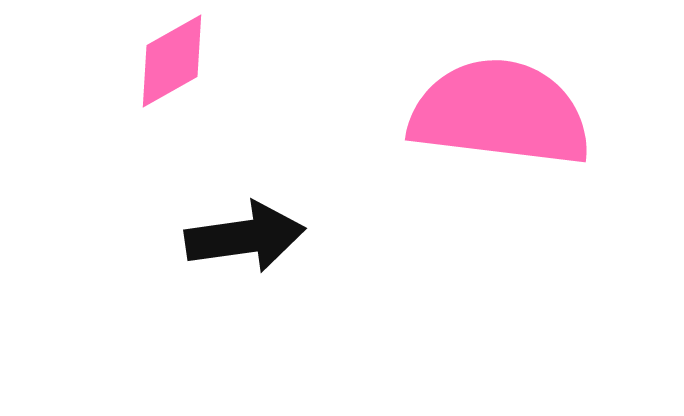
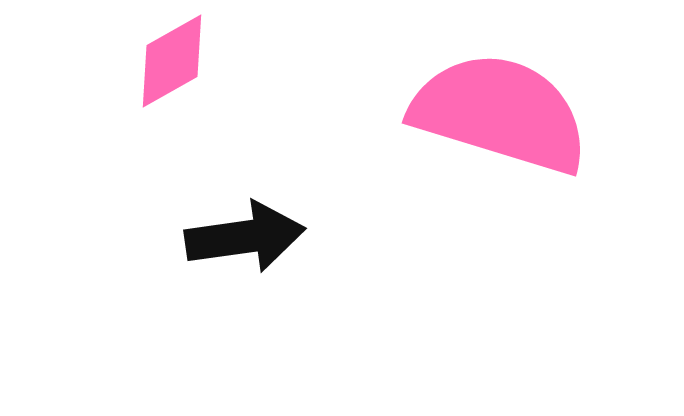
pink semicircle: rotated 10 degrees clockwise
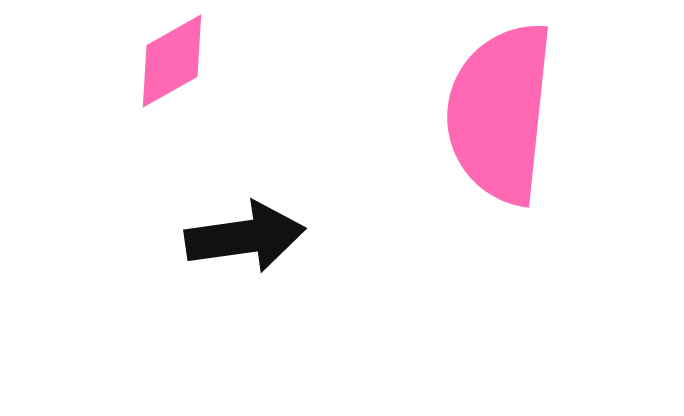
pink semicircle: rotated 101 degrees counterclockwise
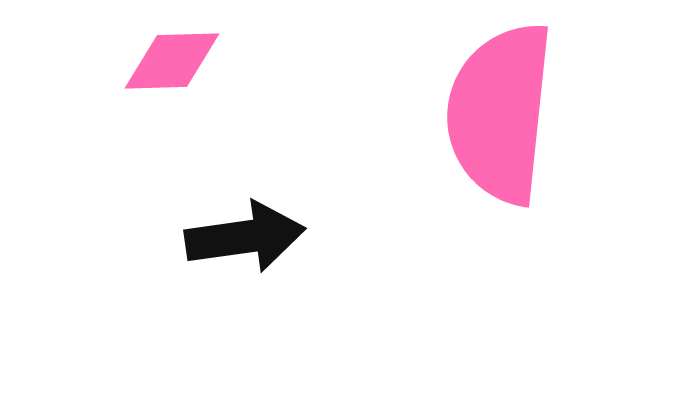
pink diamond: rotated 28 degrees clockwise
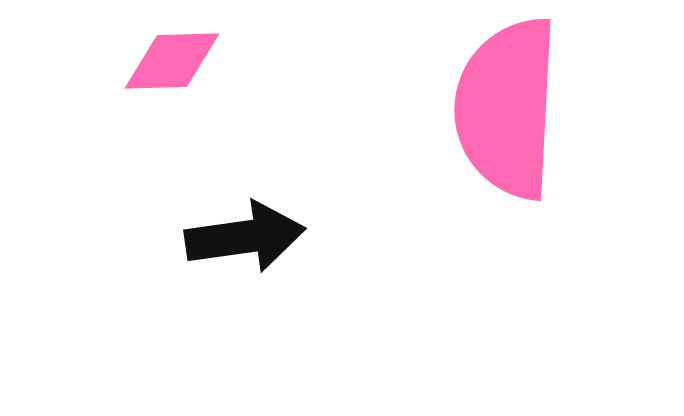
pink semicircle: moved 7 px right, 5 px up; rotated 3 degrees counterclockwise
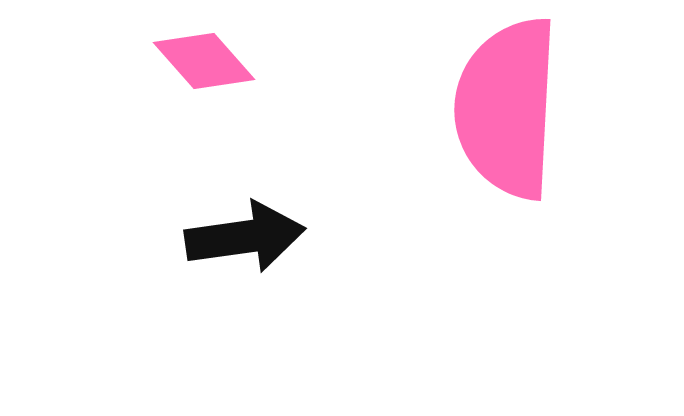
pink diamond: moved 32 px right; rotated 50 degrees clockwise
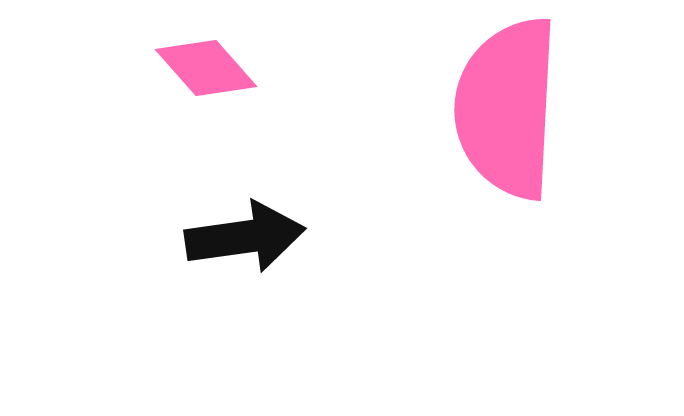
pink diamond: moved 2 px right, 7 px down
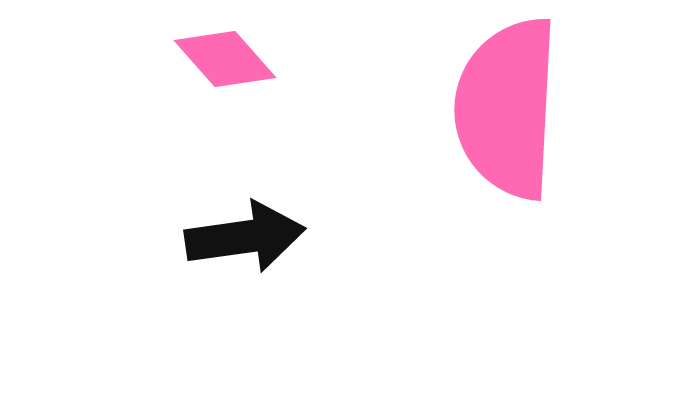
pink diamond: moved 19 px right, 9 px up
